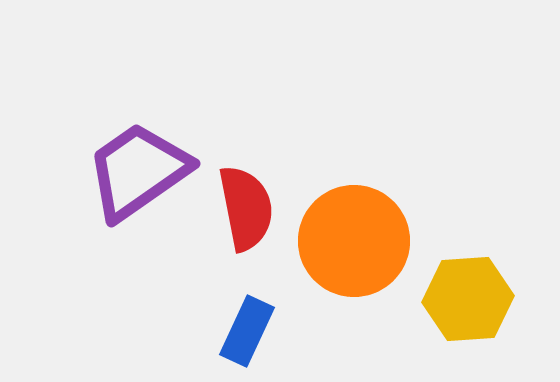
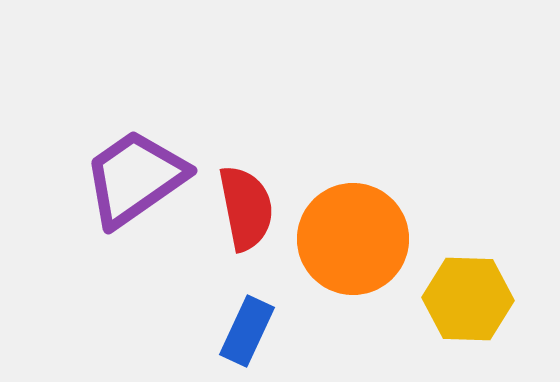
purple trapezoid: moved 3 px left, 7 px down
orange circle: moved 1 px left, 2 px up
yellow hexagon: rotated 6 degrees clockwise
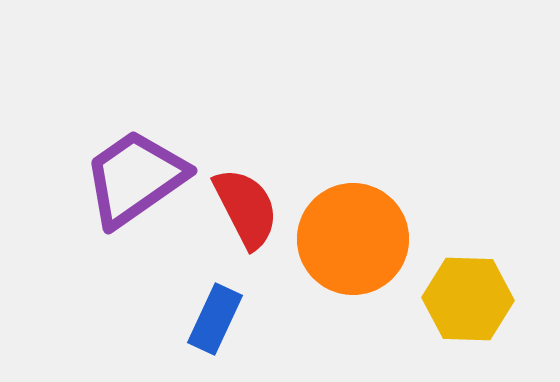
red semicircle: rotated 16 degrees counterclockwise
blue rectangle: moved 32 px left, 12 px up
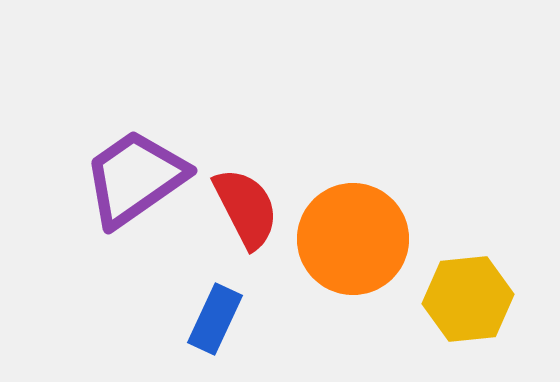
yellow hexagon: rotated 8 degrees counterclockwise
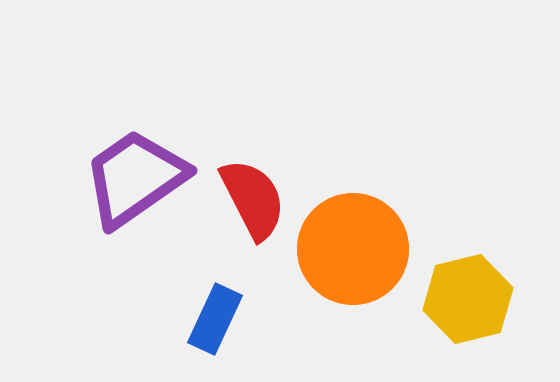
red semicircle: moved 7 px right, 9 px up
orange circle: moved 10 px down
yellow hexagon: rotated 8 degrees counterclockwise
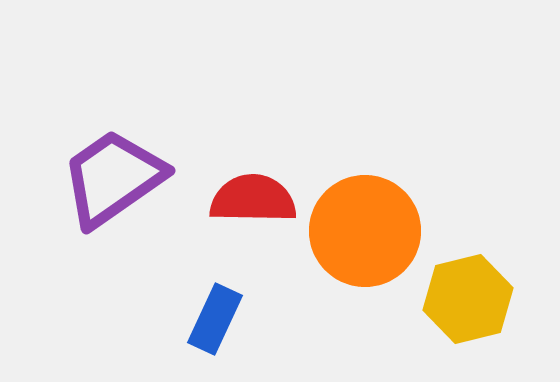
purple trapezoid: moved 22 px left
red semicircle: rotated 62 degrees counterclockwise
orange circle: moved 12 px right, 18 px up
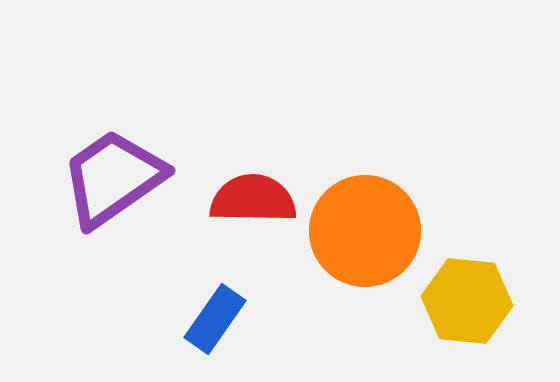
yellow hexagon: moved 1 px left, 2 px down; rotated 20 degrees clockwise
blue rectangle: rotated 10 degrees clockwise
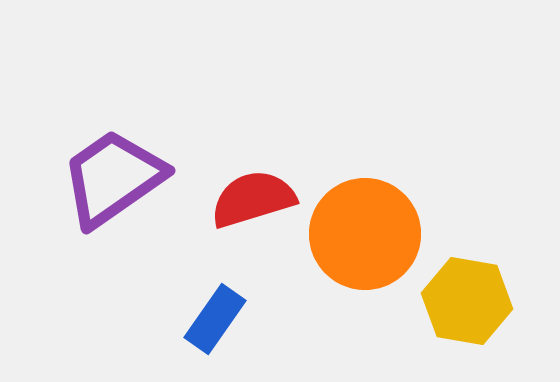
red semicircle: rotated 18 degrees counterclockwise
orange circle: moved 3 px down
yellow hexagon: rotated 4 degrees clockwise
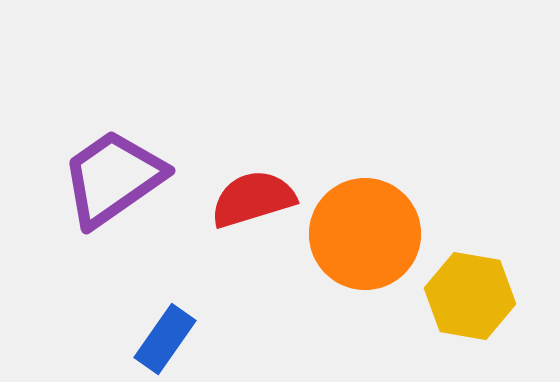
yellow hexagon: moved 3 px right, 5 px up
blue rectangle: moved 50 px left, 20 px down
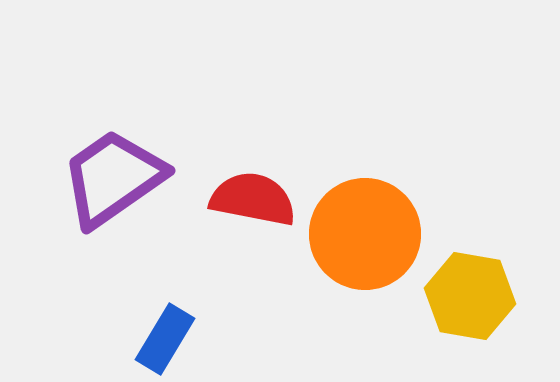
red semicircle: rotated 28 degrees clockwise
blue rectangle: rotated 4 degrees counterclockwise
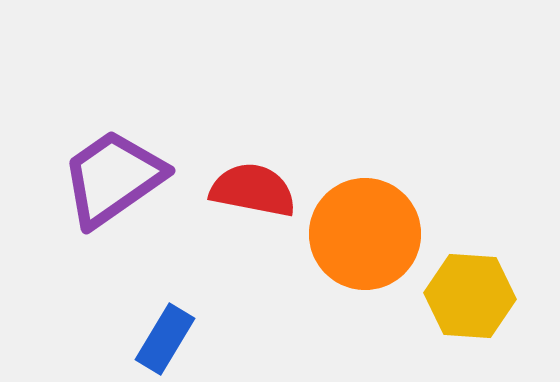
red semicircle: moved 9 px up
yellow hexagon: rotated 6 degrees counterclockwise
